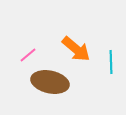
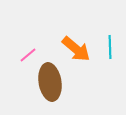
cyan line: moved 1 px left, 15 px up
brown ellipse: rotated 69 degrees clockwise
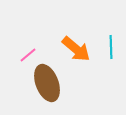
cyan line: moved 1 px right
brown ellipse: moved 3 px left, 1 px down; rotated 12 degrees counterclockwise
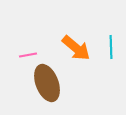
orange arrow: moved 1 px up
pink line: rotated 30 degrees clockwise
